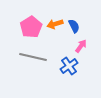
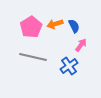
pink arrow: moved 1 px up
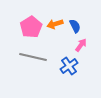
blue semicircle: moved 1 px right
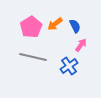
orange arrow: rotated 21 degrees counterclockwise
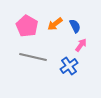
pink pentagon: moved 4 px left, 1 px up; rotated 10 degrees counterclockwise
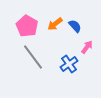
blue semicircle: rotated 16 degrees counterclockwise
pink arrow: moved 6 px right, 2 px down
gray line: rotated 40 degrees clockwise
blue cross: moved 2 px up
